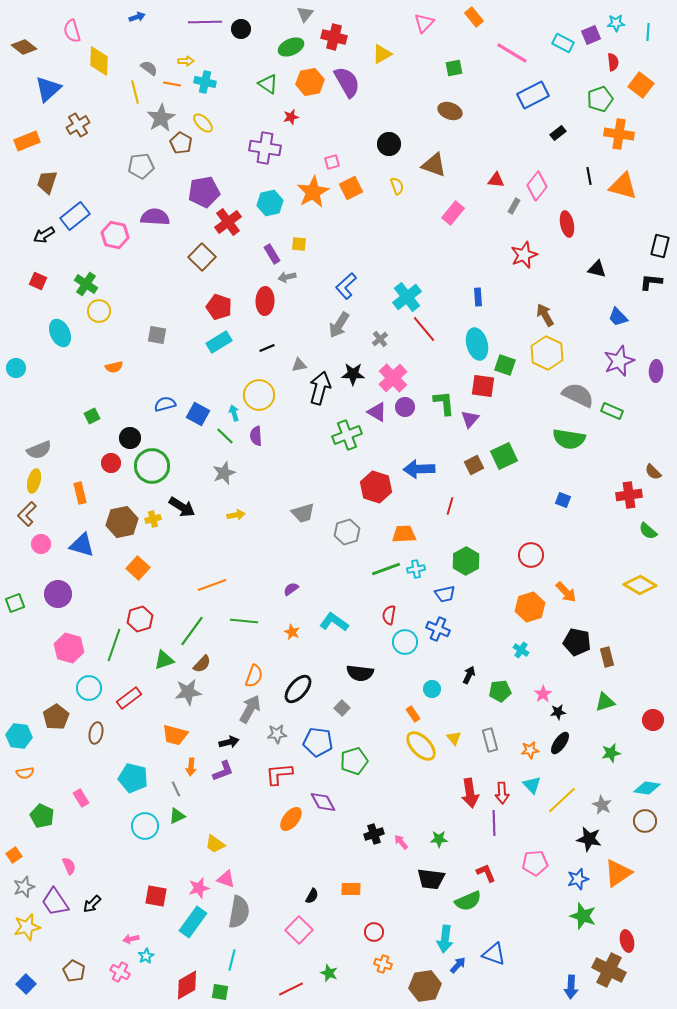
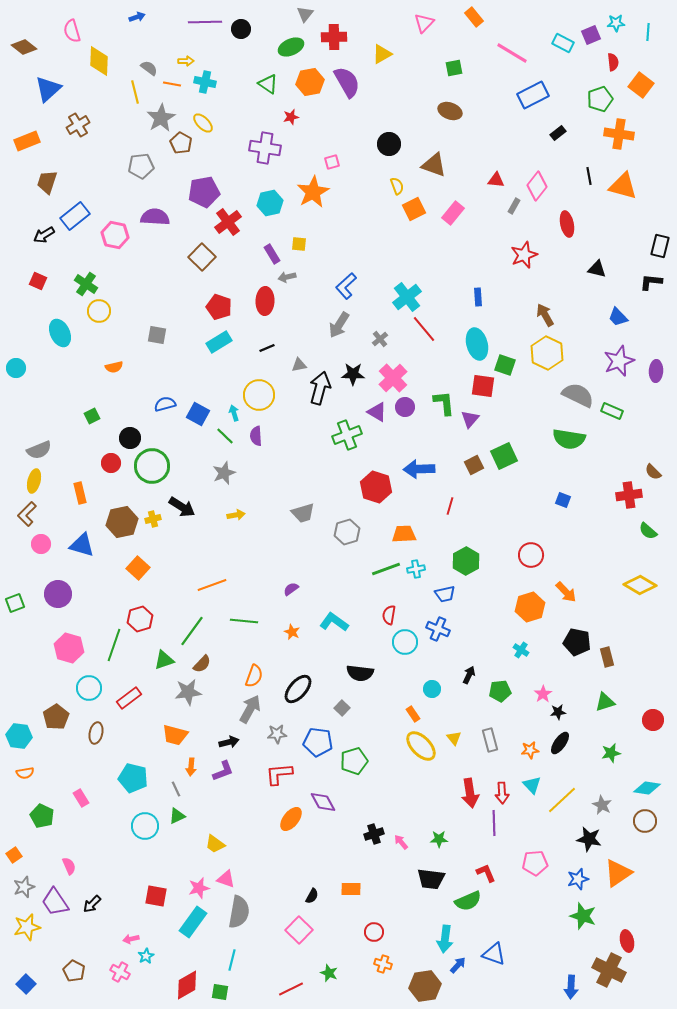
red cross at (334, 37): rotated 15 degrees counterclockwise
orange square at (351, 188): moved 63 px right, 21 px down
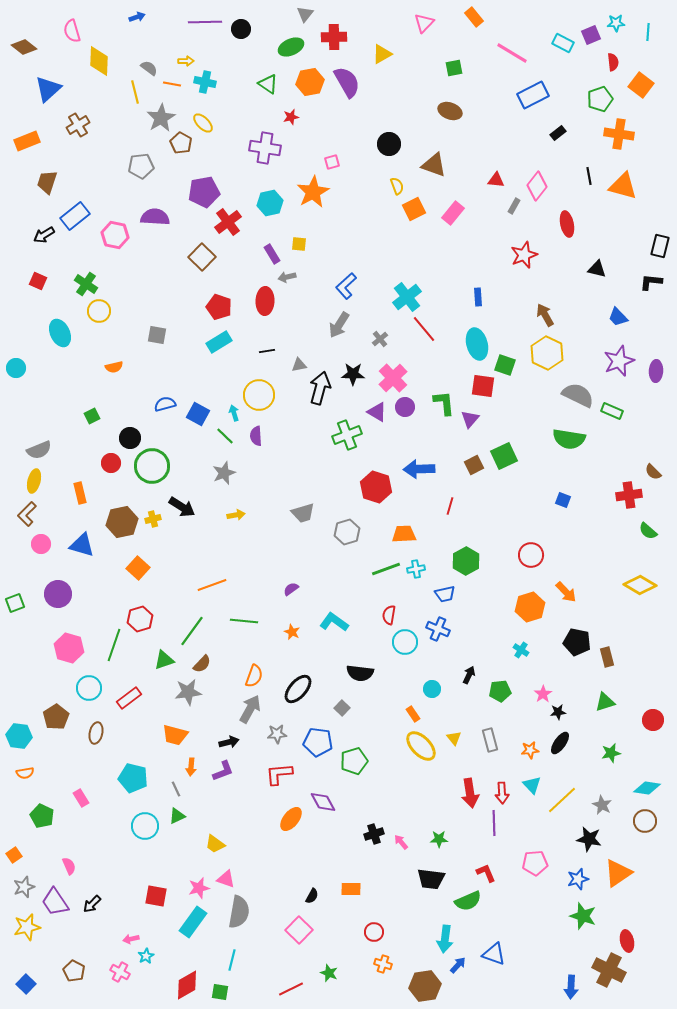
black line at (267, 348): moved 3 px down; rotated 14 degrees clockwise
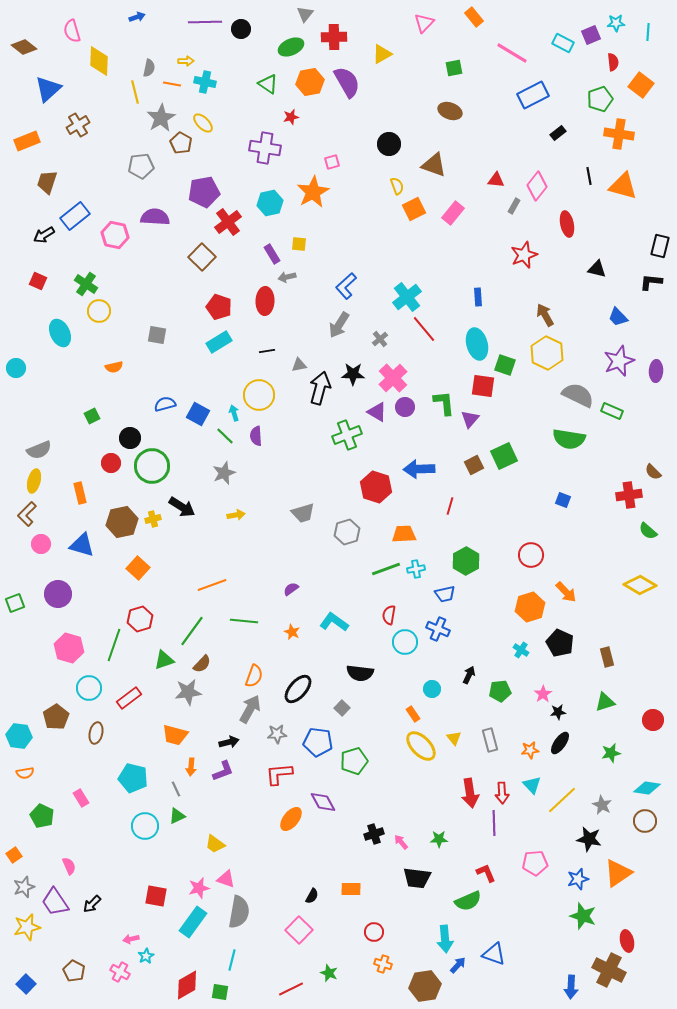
gray semicircle at (149, 68): rotated 66 degrees clockwise
black pentagon at (577, 642): moved 17 px left, 1 px down; rotated 12 degrees clockwise
black trapezoid at (431, 879): moved 14 px left, 1 px up
cyan arrow at (445, 939): rotated 12 degrees counterclockwise
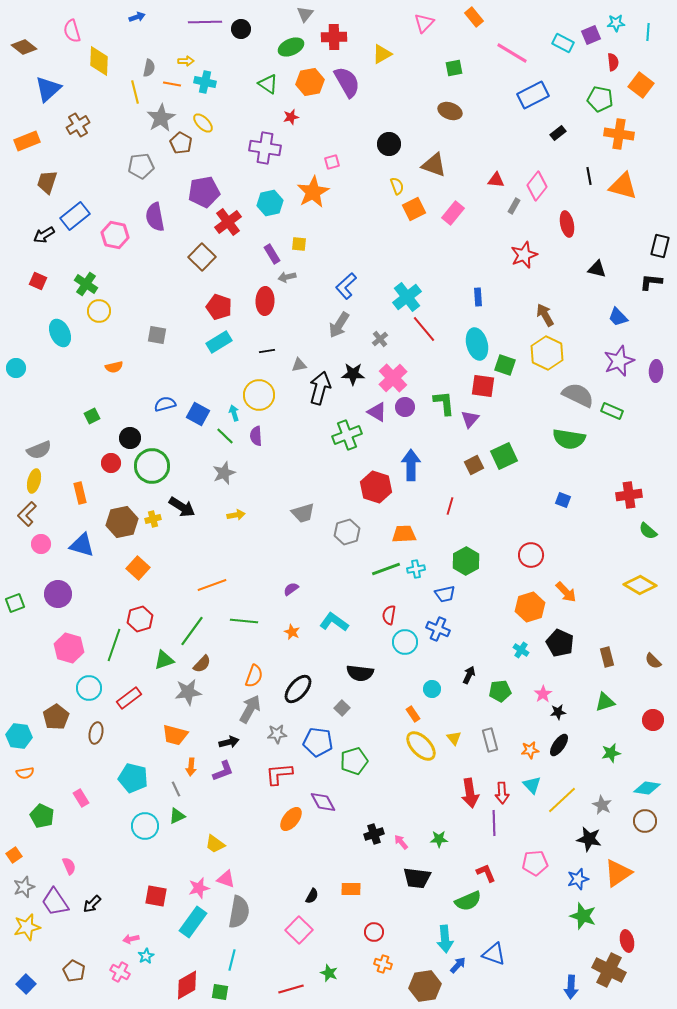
green pentagon at (600, 99): rotated 30 degrees clockwise
purple semicircle at (155, 217): rotated 104 degrees counterclockwise
blue arrow at (419, 469): moved 8 px left, 4 px up; rotated 92 degrees clockwise
brown semicircle at (653, 472): moved 189 px down
black ellipse at (560, 743): moved 1 px left, 2 px down
red line at (291, 989): rotated 10 degrees clockwise
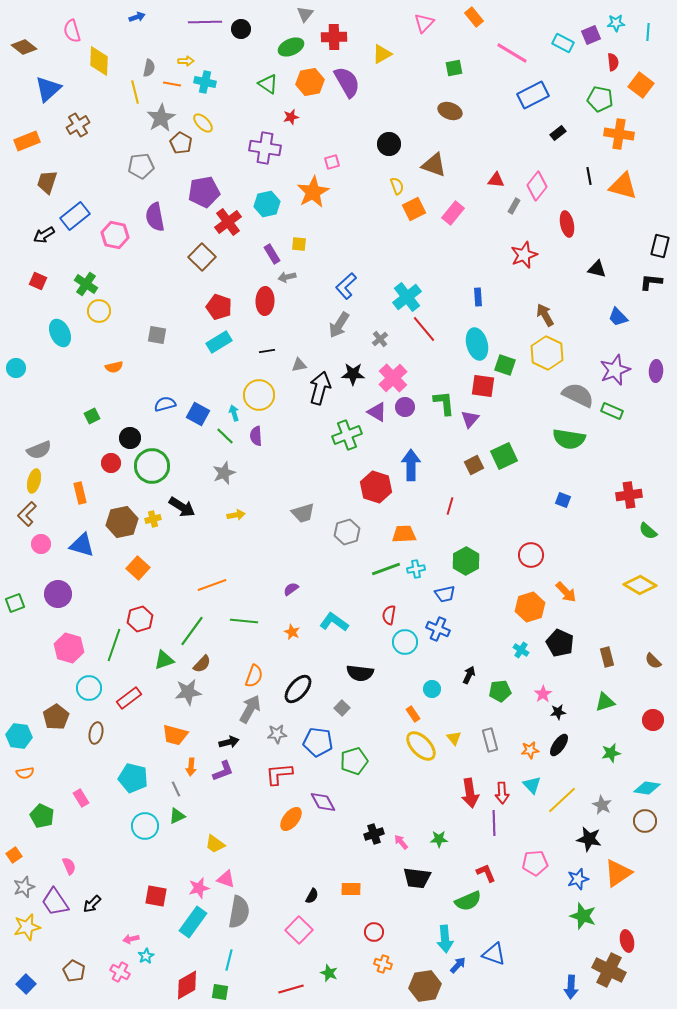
cyan hexagon at (270, 203): moved 3 px left, 1 px down
purple star at (619, 361): moved 4 px left, 9 px down
cyan line at (232, 960): moved 3 px left
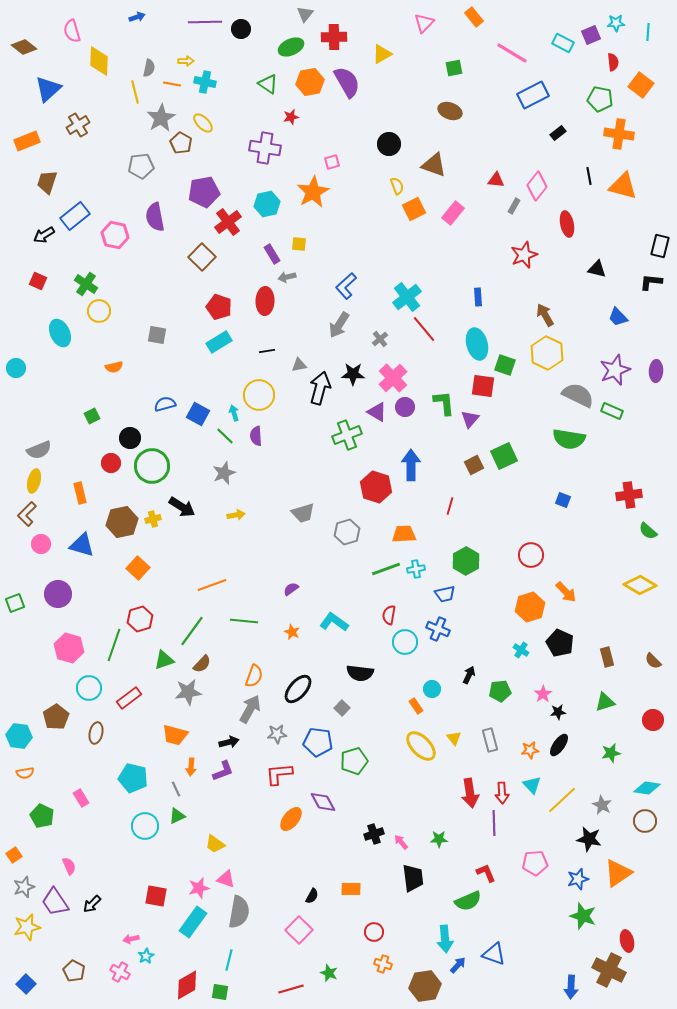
orange rectangle at (413, 714): moved 3 px right, 8 px up
black trapezoid at (417, 878): moved 4 px left; rotated 104 degrees counterclockwise
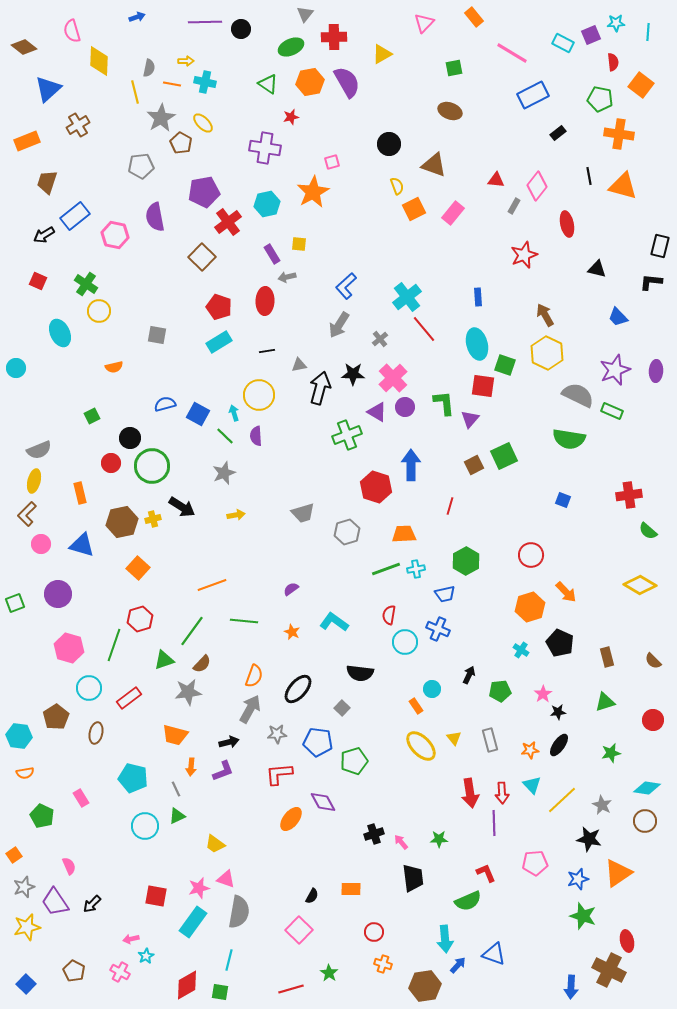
green star at (329, 973): rotated 12 degrees clockwise
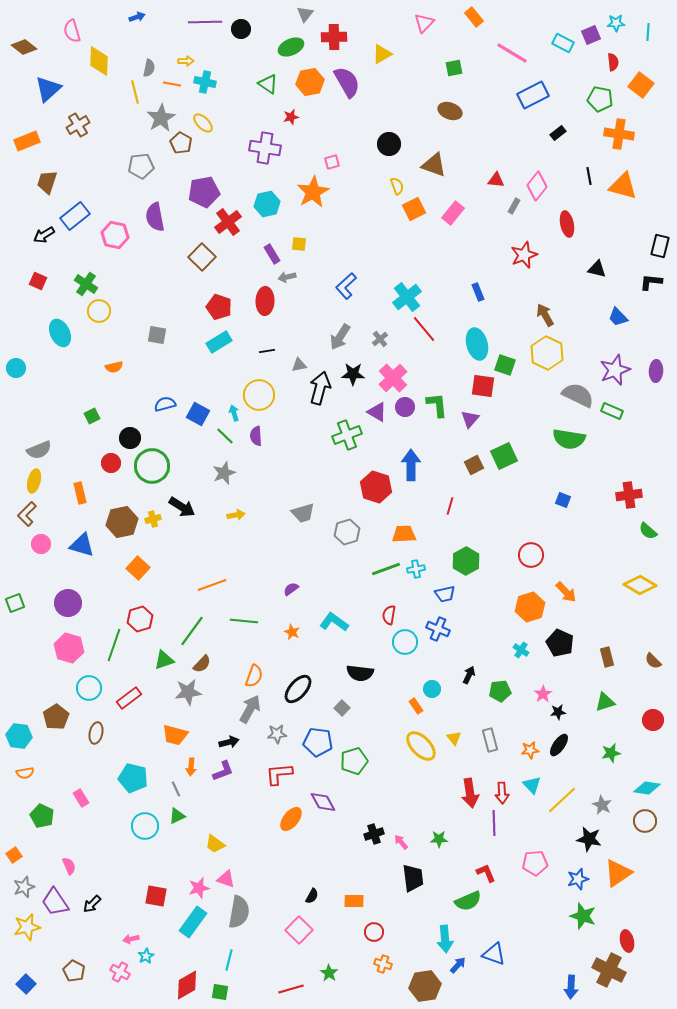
blue rectangle at (478, 297): moved 5 px up; rotated 18 degrees counterclockwise
gray arrow at (339, 325): moved 1 px right, 12 px down
green L-shape at (444, 403): moved 7 px left, 2 px down
purple circle at (58, 594): moved 10 px right, 9 px down
orange rectangle at (351, 889): moved 3 px right, 12 px down
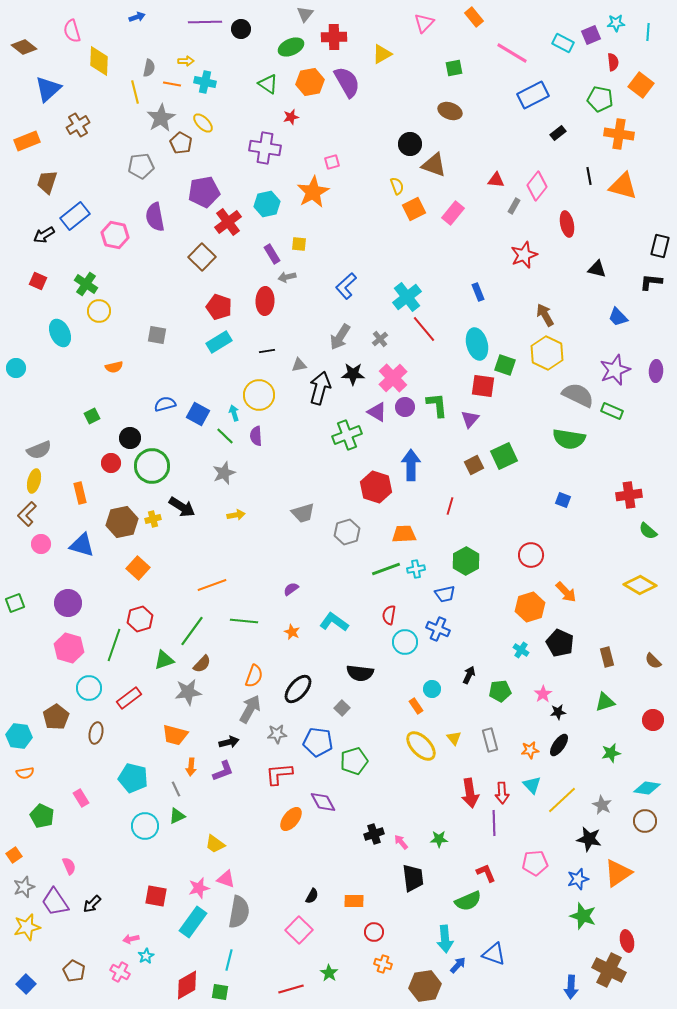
black circle at (389, 144): moved 21 px right
